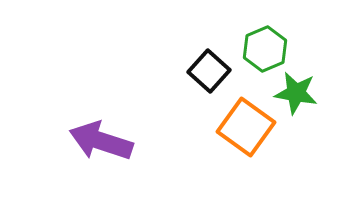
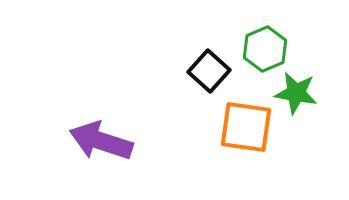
orange square: rotated 28 degrees counterclockwise
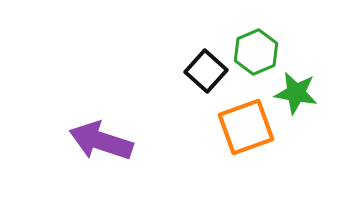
green hexagon: moved 9 px left, 3 px down
black square: moved 3 px left
orange square: rotated 28 degrees counterclockwise
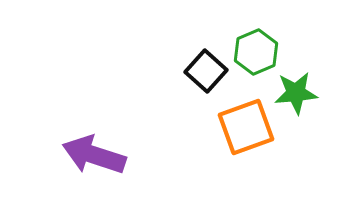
green star: rotated 15 degrees counterclockwise
purple arrow: moved 7 px left, 14 px down
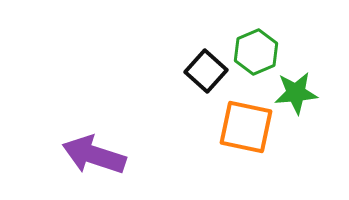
orange square: rotated 32 degrees clockwise
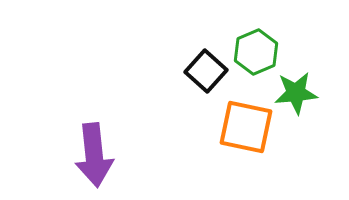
purple arrow: rotated 114 degrees counterclockwise
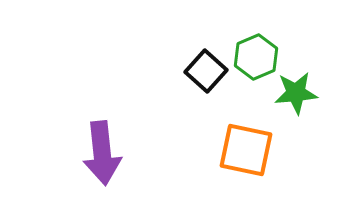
green hexagon: moved 5 px down
orange square: moved 23 px down
purple arrow: moved 8 px right, 2 px up
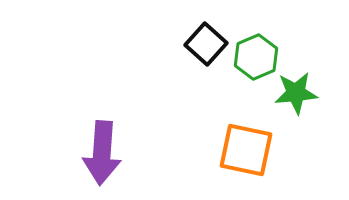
black square: moved 27 px up
purple arrow: rotated 10 degrees clockwise
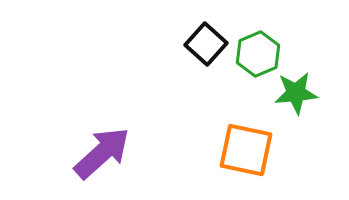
green hexagon: moved 2 px right, 3 px up
purple arrow: rotated 136 degrees counterclockwise
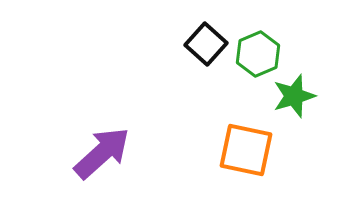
green star: moved 2 px left, 3 px down; rotated 12 degrees counterclockwise
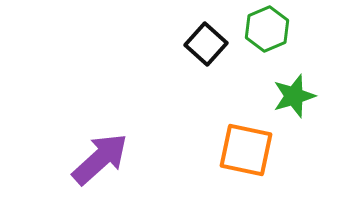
green hexagon: moved 9 px right, 25 px up
purple arrow: moved 2 px left, 6 px down
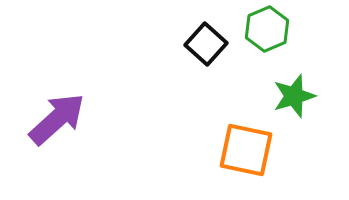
purple arrow: moved 43 px left, 40 px up
